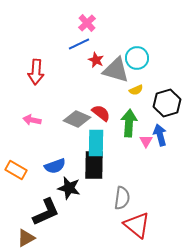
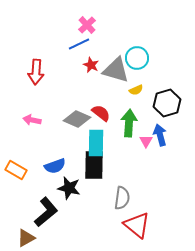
pink cross: moved 2 px down
red star: moved 5 px left, 5 px down
black L-shape: rotated 16 degrees counterclockwise
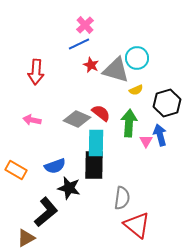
pink cross: moved 2 px left
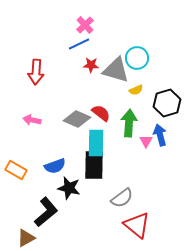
red star: rotated 21 degrees counterclockwise
gray semicircle: rotated 45 degrees clockwise
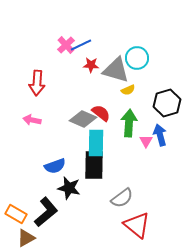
pink cross: moved 19 px left, 20 px down
blue line: moved 2 px right, 1 px down
red arrow: moved 1 px right, 11 px down
yellow semicircle: moved 8 px left
gray diamond: moved 6 px right
orange rectangle: moved 44 px down
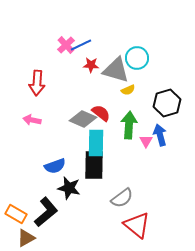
green arrow: moved 2 px down
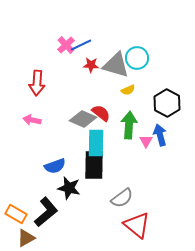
gray triangle: moved 5 px up
black hexagon: rotated 16 degrees counterclockwise
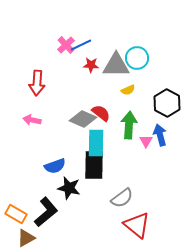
gray triangle: rotated 16 degrees counterclockwise
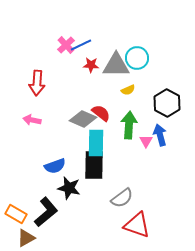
red triangle: rotated 20 degrees counterclockwise
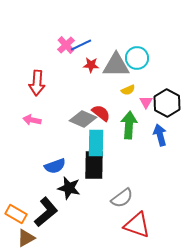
pink triangle: moved 39 px up
